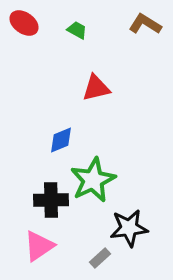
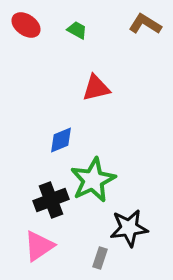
red ellipse: moved 2 px right, 2 px down
black cross: rotated 20 degrees counterclockwise
gray rectangle: rotated 30 degrees counterclockwise
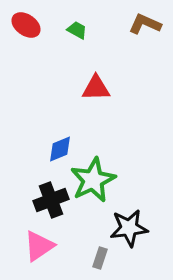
brown L-shape: rotated 8 degrees counterclockwise
red triangle: rotated 12 degrees clockwise
blue diamond: moved 1 px left, 9 px down
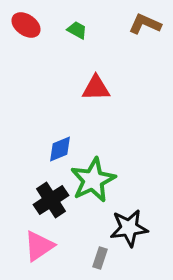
black cross: rotated 12 degrees counterclockwise
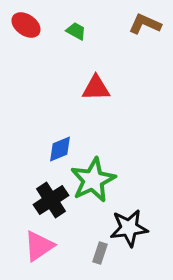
green trapezoid: moved 1 px left, 1 px down
gray rectangle: moved 5 px up
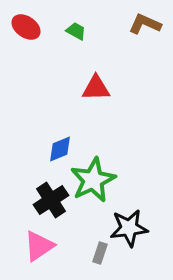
red ellipse: moved 2 px down
